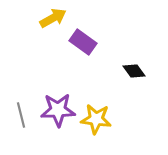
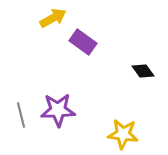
black diamond: moved 9 px right
yellow star: moved 27 px right, 15 px down
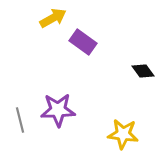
gray line: moved 1 px left, 5 px down
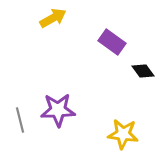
purple rectangle: moved 29 px right
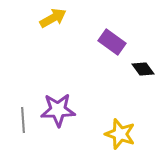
black diamond: moved 2 px up
gray line: moved 3 px right; rotated 10 degrees clockwise
yellow star: moved 3 px left; rotated 12 degrees clockwise
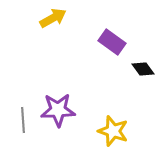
yellow star: moved 7 px left, 3 px up
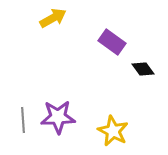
purple star: moved 7 px down
yellow star: rotated 8 degrees clockwise
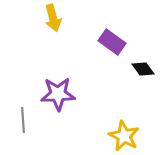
yellow arrow: rotated 104 degrees clockwise
purple star: moved 23 px up
yellow star: moved 11 px right, 5 px down
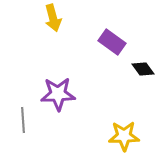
yellow star: rotated 28 degrees counterclockwise
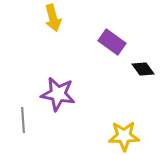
purple star: rotated 12 degrees clockwise
